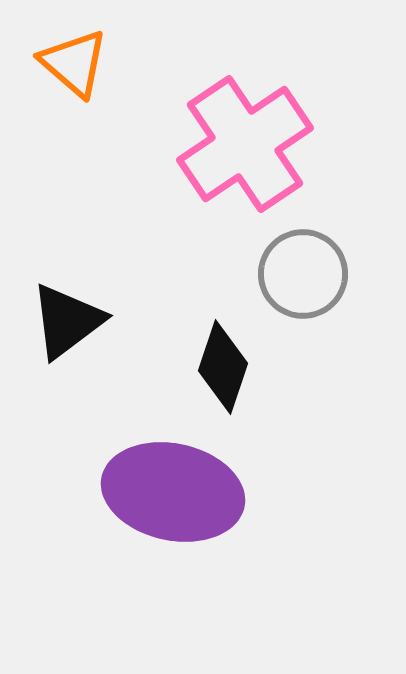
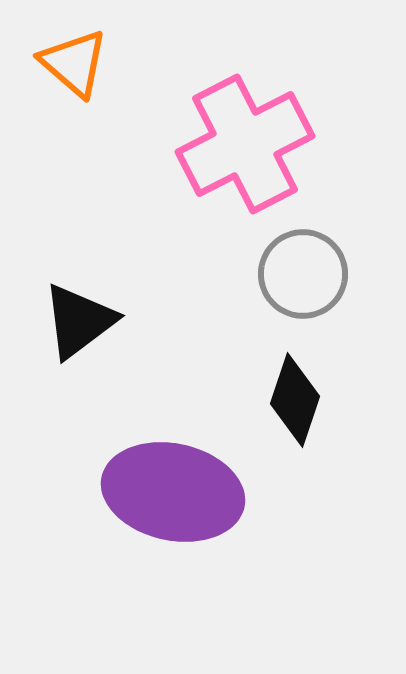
pink cross: rotated 7 degrees clockwise
black triangle: moved 12 px right
black diamond: moved 72 px right, 33 px down
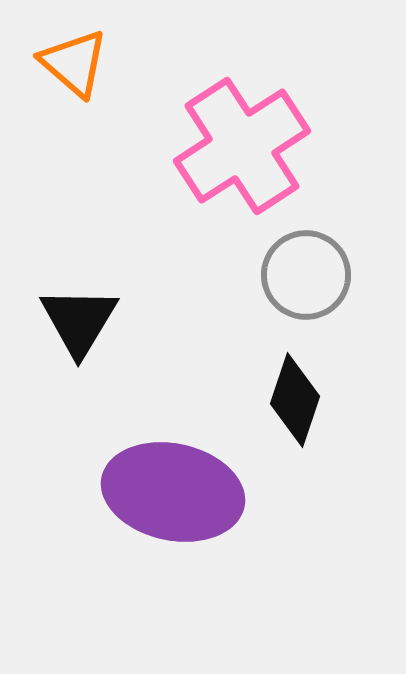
pink cross: moved 3 px left, 2 px down; rotated 6 degrees counterclockwise
gray circle: moved 3 px right, 1 px down
black triangle: rotated 22 degrees counterclockwise
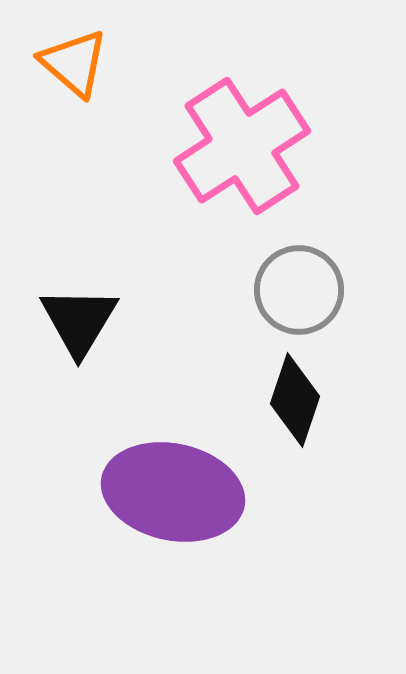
gray circle: moved 7 px left, 15 px down
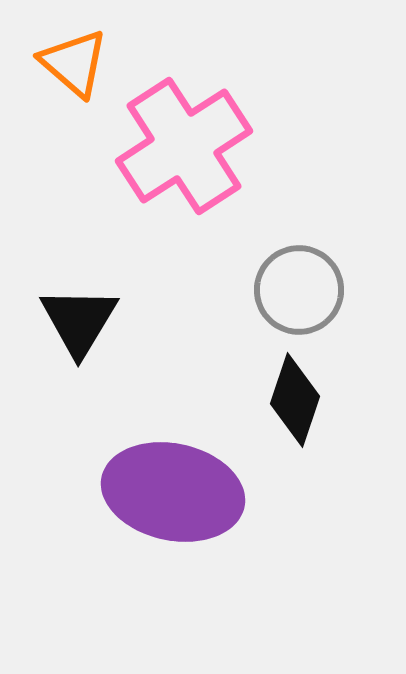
pink cross: moved 58 px left
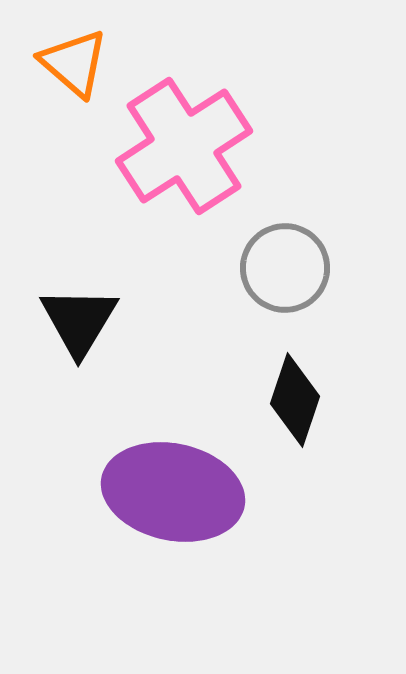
gray circle: moved 14 px left, 22 px up
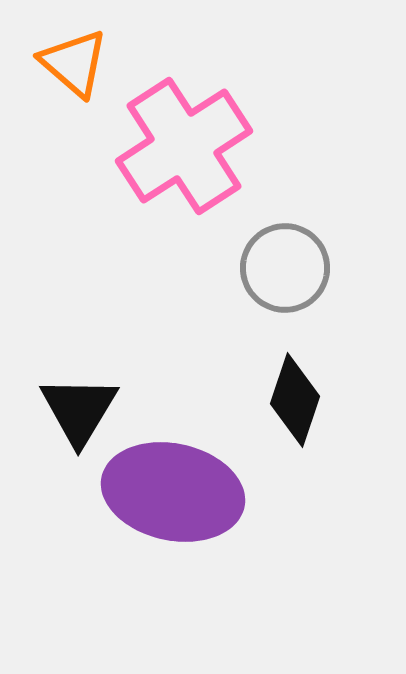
black triangle: moved 89 px down
